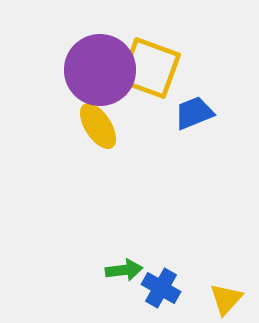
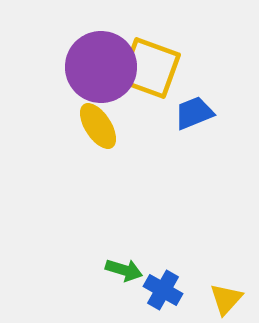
purple circle: moved 1 px right, 3 px up
green arrow: rotated 24 degrees clockwise
blue cross: moved 2 px right, 2 px down
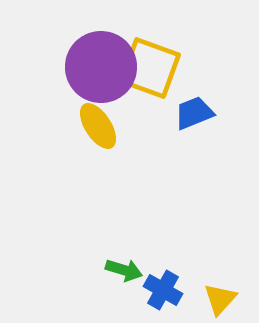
yellow triangle: moved 6 px left
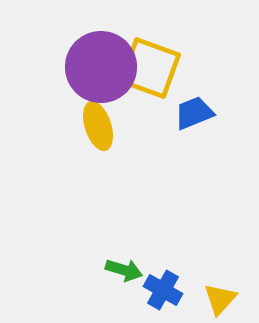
yellow ellipse: rotated 15 degrees clockwise
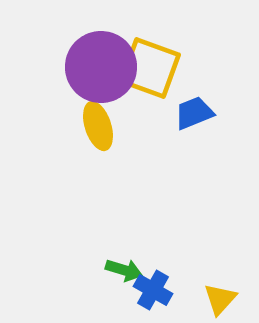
blue cross: moved 10 px left
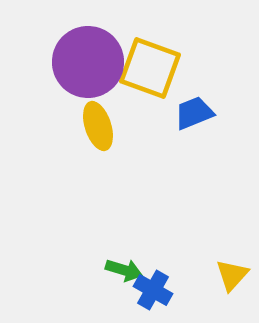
purple circle: moved 13 px left, 5 px up
yellow triangle: moved 12 px right, 24 px up
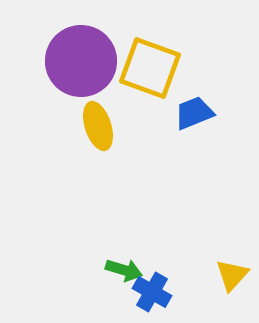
purple circle: moved 7 px left, 1 px up
blue cross: moved 1 px left, 2 px down
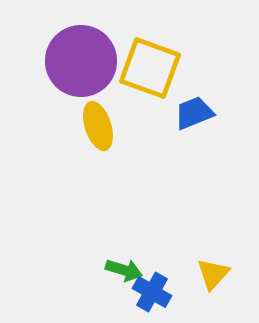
yellow triangle: moved 19 px left, 1 px up
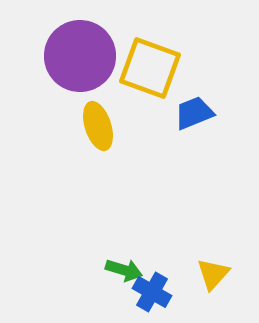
purple circle: moved 1 px left, 5 px up
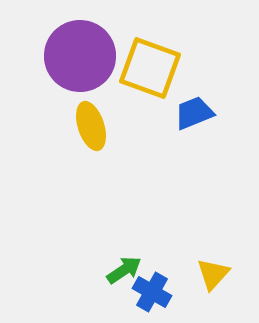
yellow ellipse: moved 7 px left
green arrow: rotated 51 degrees counterclockwise
